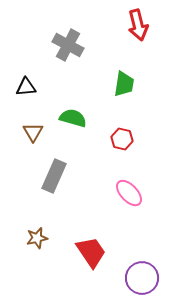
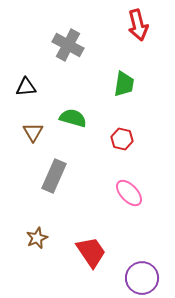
brown star: rotated 10 degrees counterclockwise
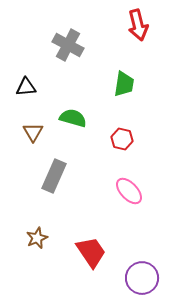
pink ellipse: moved 2 px up
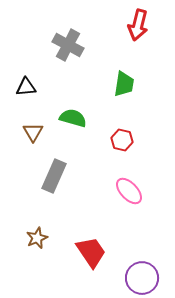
red arrow: rotated 28 degrees clockwise
red hexagon: moved 1 px down
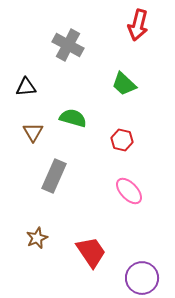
green trapezoid: rotated 124 degrees clockwise
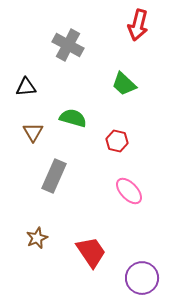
red hexagon: moved 5 px left, 1 px down
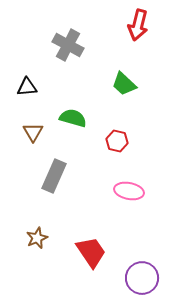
black triangle: moved 1 px right
pink ellipse: rotated 36 degrees counterclockwise
